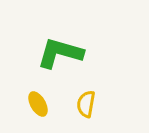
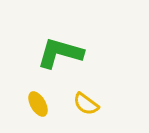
yellow semicircle: rotated 64 degrees counterclockwise
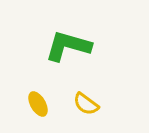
green L-shape: moved 8 px right, 7 px up
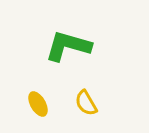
yellow semicircle: moved 1 px up; rotated 24 degrees clockwise
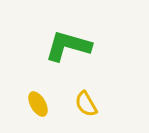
yellow semicircle: moved 1 px down
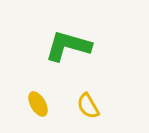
yellow semicircle: moved 2 px right, 2 px down
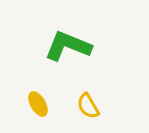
green L-shape: rotated 6 degrees clockwise
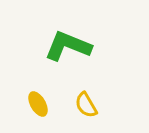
yellow semicircle: moved 2 px left, 1 px up
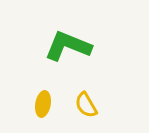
yellow ellipse: moved 5 px right; rotated 40 degrees clockwise
